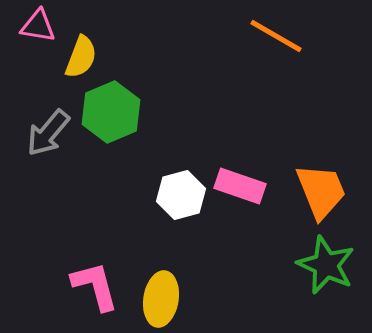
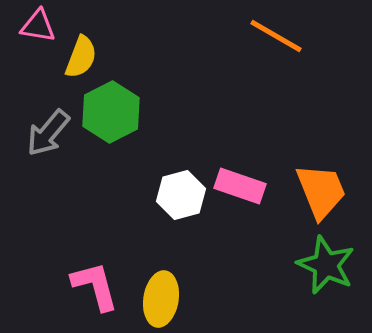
green hexagon: rotated 4 degrees counterclockwise
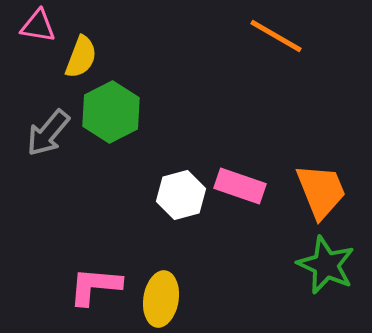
pink L-shape: rotated 70 degrees counterclockwise
